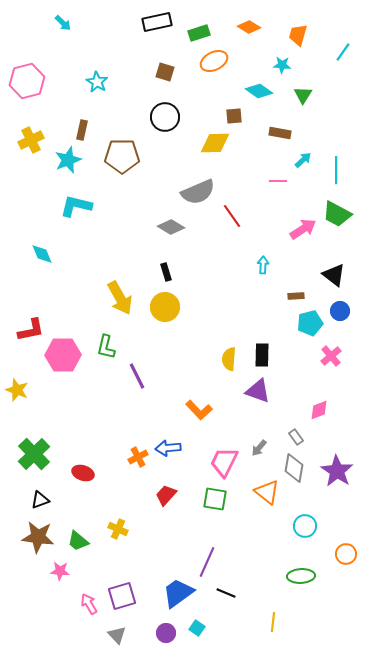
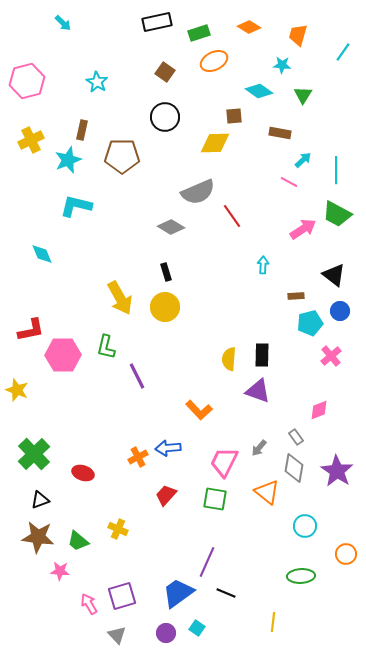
brown square at (165, 72): rotated 18 degrees clockwise
pink line at (278, 181): moved 11 px right, 1 px down; rotated 30 degrees clockwise
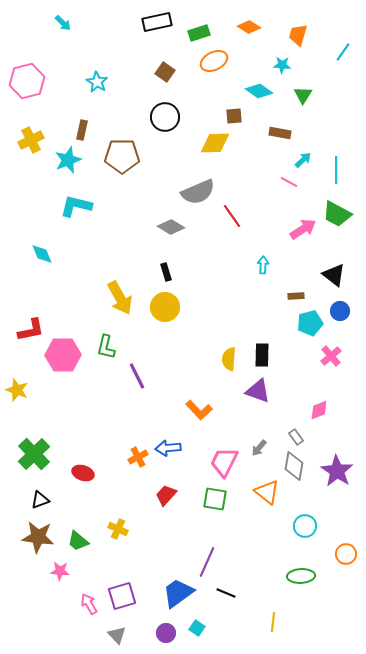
gray diamond at (294, 468): moved 2 px up
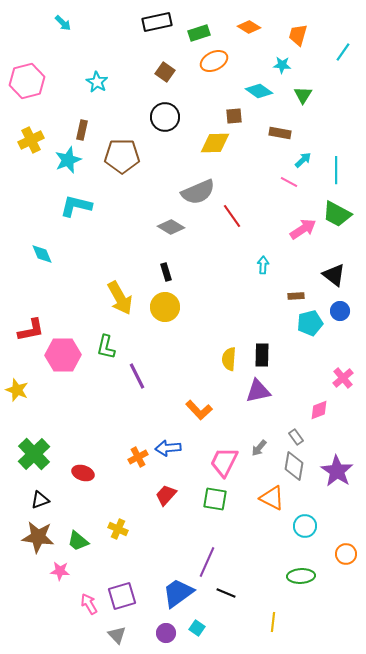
pink cross at (331, 356): moved 12 px right, 22 px down
purple triangle at (258, 391): rotated 32 degrees counterclockwise
orange triangle at (267, 492): moved 5 px right, 6 px down; rotated 12 degrees counterclockwise
